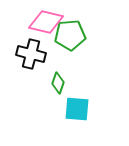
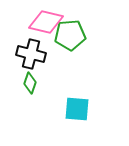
green diamond: moved 28 px left
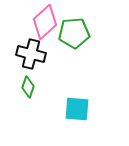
pink diamond: moved 1 px left; rotated 56 degrees counterclockwise
green pentagon: moved 4 px right, 2 px up
green diamond: moved 2 px left, 4 px down
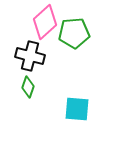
black cross: moved 1 px left, 2 px down
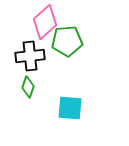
green pentagon: moved 7 px left, 8 px down
black cross: rotated 20 degrees counterclockwise
cyan square: moved 7 px left, 1 px up
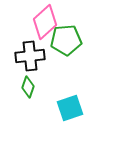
green pentagon: moved 1 px left, 1 px up
cyan square: rotated 24 degrees counterclockwise
